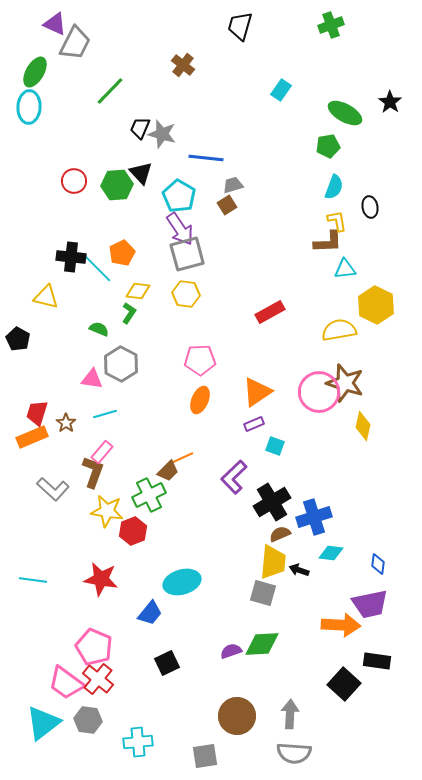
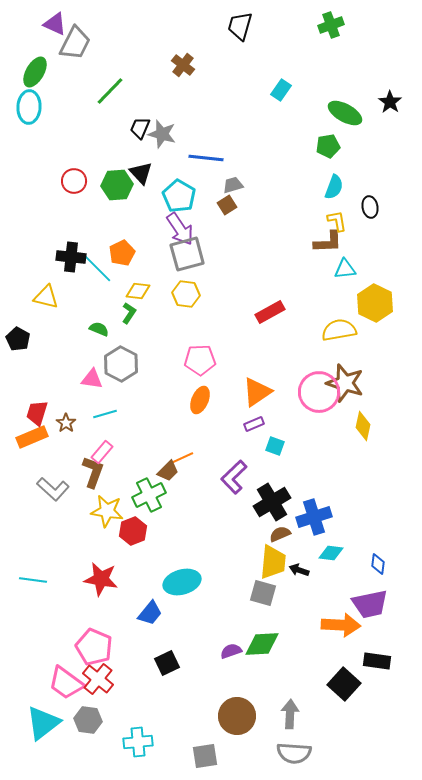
yellow hexagon at (376, 305): moved 1 px left, 2 px up
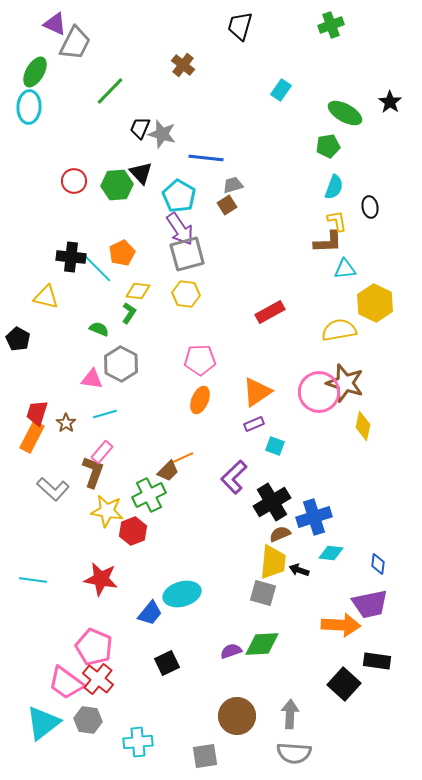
orange rectangle at (32, 437): rotated 40 degrees counterclockwise
cyan ellipse at (182, 582): moved 12 px down
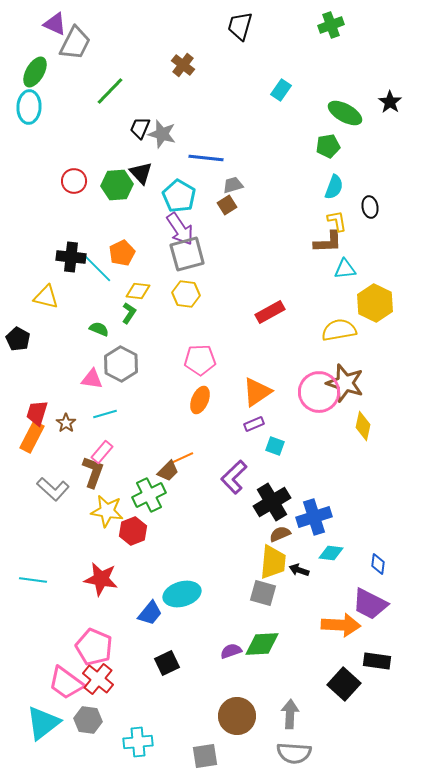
purple trapezoid at (370, 604): rotated 39 degrees clockwise
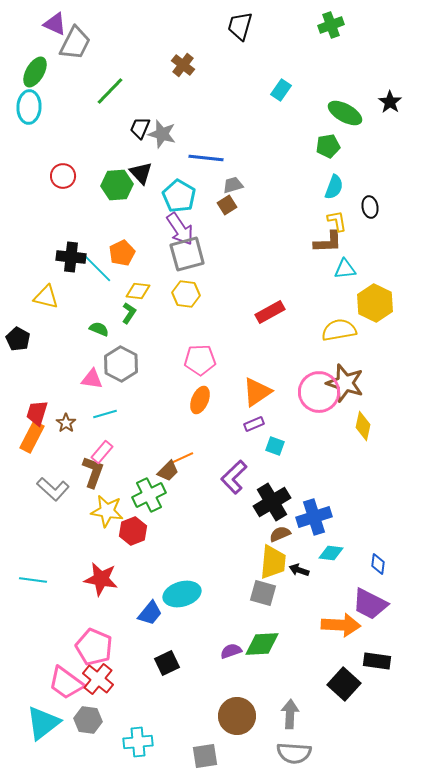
red circle at (74, 181): moved 11 px left, 5 px up
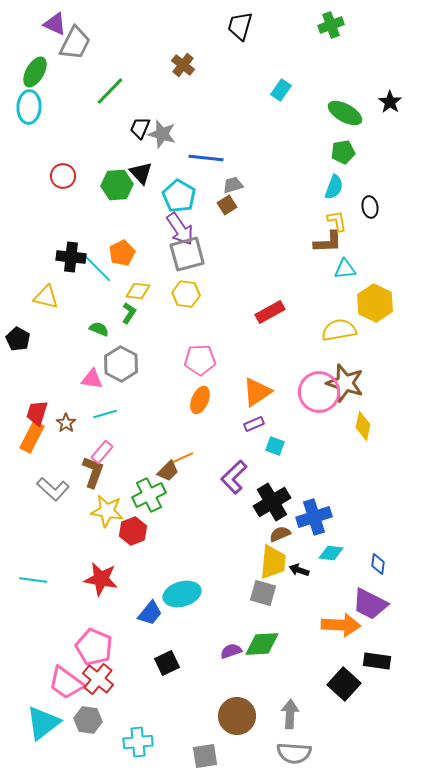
green pentagon at (328, 146): moved 15 px right, 6 px down
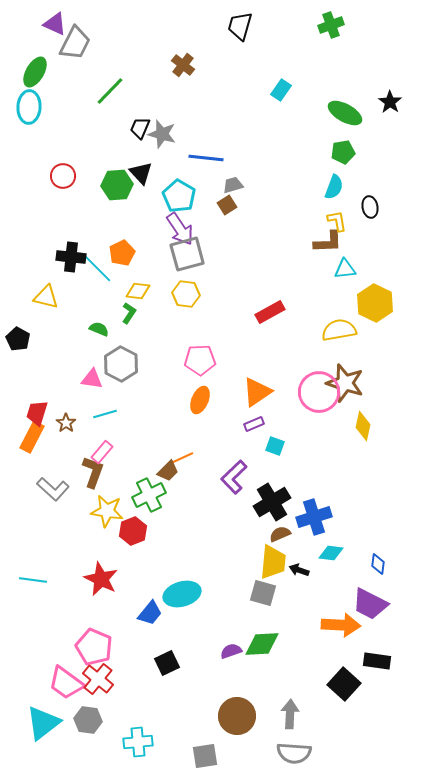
red star at (101, 579): rotated 16 degrees clockwise
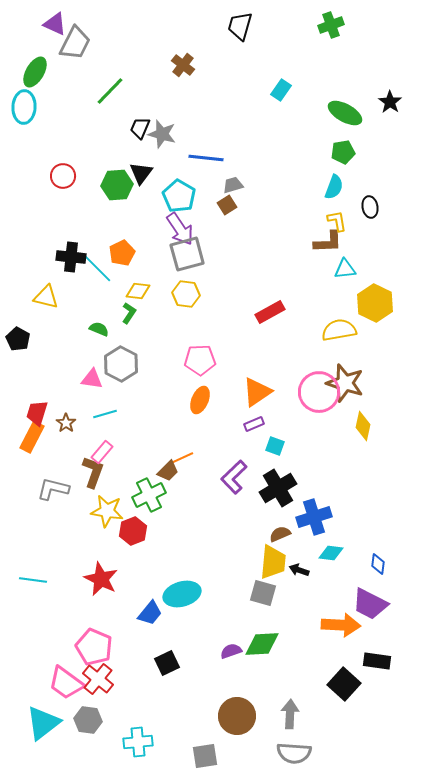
cyan ellipse at (29, 107): moved 5 px left
black triangle at (141, 173): rotated 20 degrees clockwise
gray L-shape at (53, 489): rotated 152 degrees clockwise
black cross at (272, 502): moved 6 px right, 14 px up
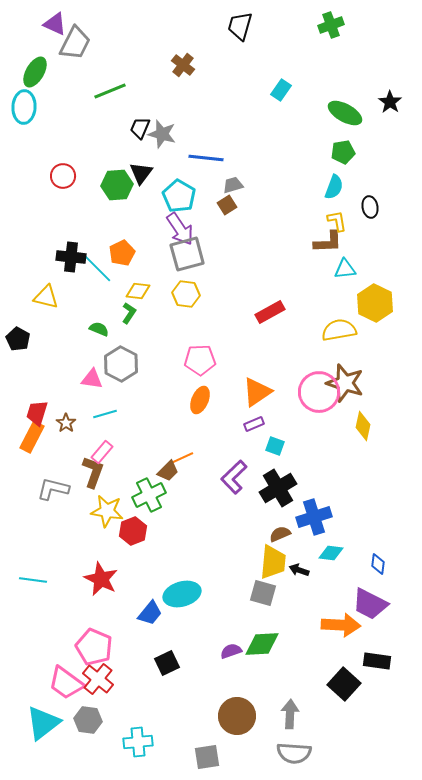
green line at (110, 91): rotated 24 degrees clockwise
gray square at (205, 756): moved 2 px right, 1 px down
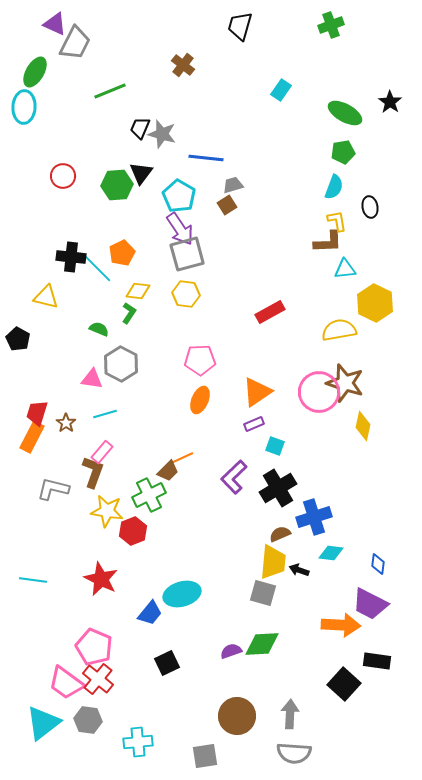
gray square at (207, 757): moved 2 px left, 1 px up
